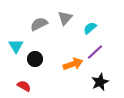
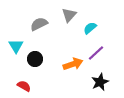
gray triangle: moved 4 px right, 3 px up
purple line: moved 1 px right, 1 px down
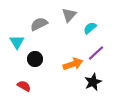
cyan triangle: moved 1 px right, 4 px up
black star: moved 7 px left
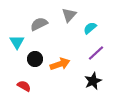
orange arrow: moved 13 px left
black star: moved 1 px up
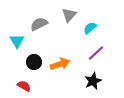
cyan triangle: moved 1 px up
black circle: moved 1 px left, 3 px down
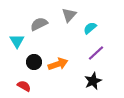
orange arrow: moved 2 px left
